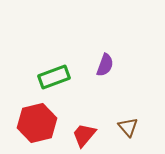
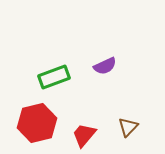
purple semicircle: moved 1 px down; rotated 45 degrees clockwise
brown triangle: rotated 25 degrees clockwise
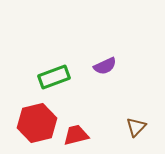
brown triangle: moved 8 px right
red trapezoid: moved 8 px left; rotated 36 degrees clockwise
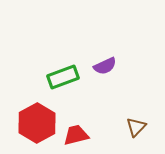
green rectangle: moved 9 px right
red hexagon: rotated 15 degrees counterclockwise
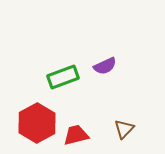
brown triangle: moved 12 px left, 2 px down
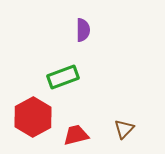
purple semicircle: moved 22 px left, 36 px up; rotated 65 degrees counterclockwise
red hexagon: moved 4 px left, 6 px up
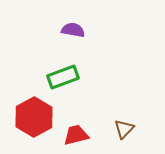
purple semicircle: moved 10 px left; rotated 80 degrees counterclockwise
red hexagon: moved 1 px right
